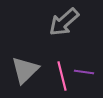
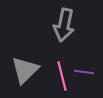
gray arrow: moved 3 px down; rotated 36 degrees counterclockwise
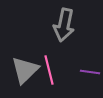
purple line: moved 6 px right
pink line: moved 13 px left, 6 px up
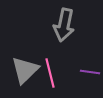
pink line: moved 1 px right, 3 px down
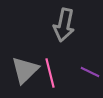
purple line: rotated 18 degrees clockwise
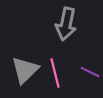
gray arrow: moved 2 px right, 1 px up
pink line: moved 5 px right
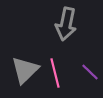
purple line: rotated 18 degrees clockwise
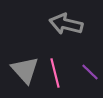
gray arrow: rotated 92 degrees clockwise
gray triangle: rotated 28 degrees counterclockwise
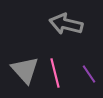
purple line: moved 1 px left, 2 px down; rotated 12 degrees clockwise
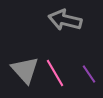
gray arrow: moved 1 px left, 4 px up
pink line: rotated 16 degrees counterclockwise
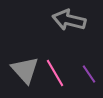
gray arrow: moved 4 px right
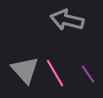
gray arrow: moved 2 px left
purple line: moved 1 px left
